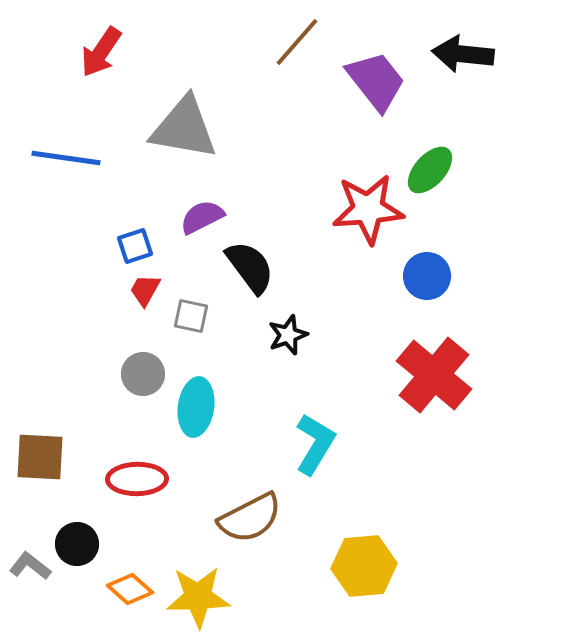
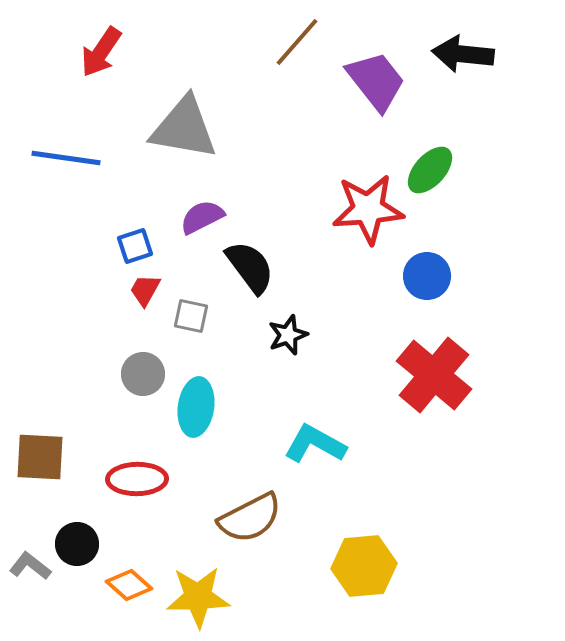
cyan L-shape: rotated 92 degrees counterclockwise
orange diamond: moved 1 px left, 4 px up
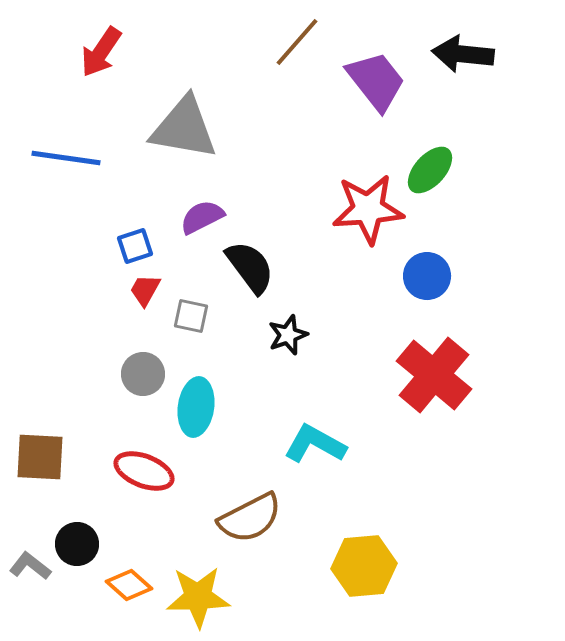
red ellipse: moved 7 px right, 8 px up; rotated 22 degrees clockwise
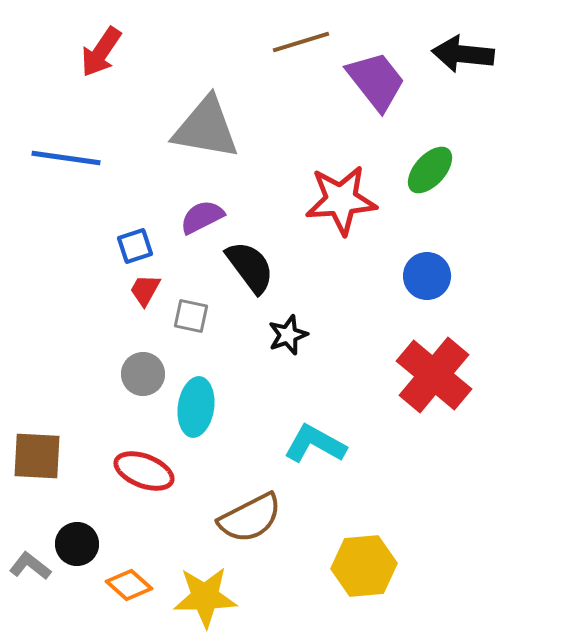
brown line: moved 4 px right; rotated 32 degrees clockwise
gray triangle: moved 22 px right
red star: moved 27 px left, 9 px up
brown square: moved 3 px left, 1 px up
yellow star: moved 7 px right
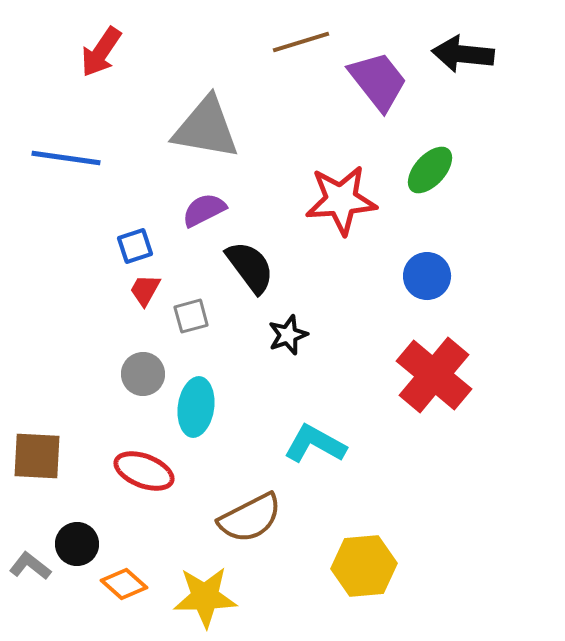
purple trapezoid: moved 2 px right
purple semicircle: moved 2 px right, 7 px up
gray square: rotated 27 degrees counterclockwise
orange diamond: moved 5 px left, 1 px up
